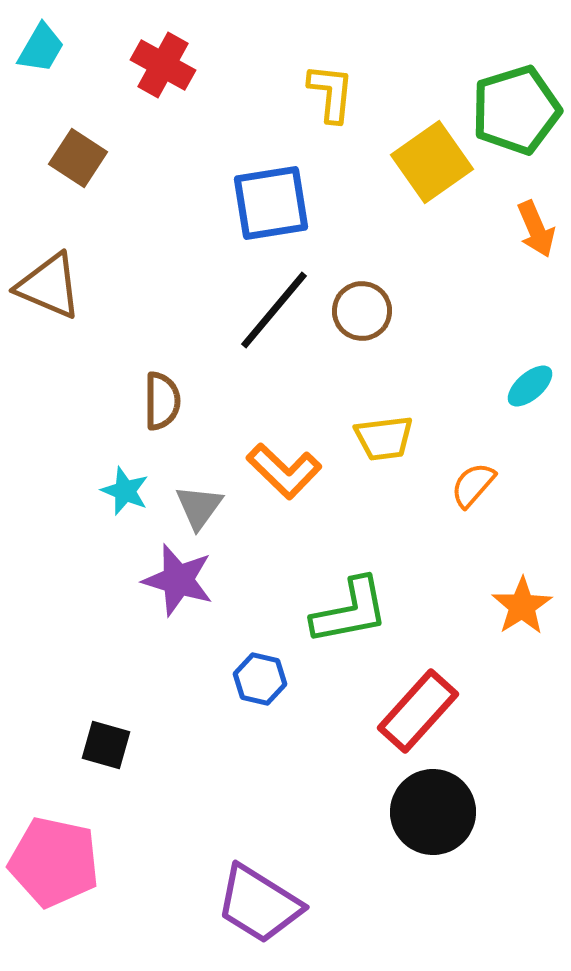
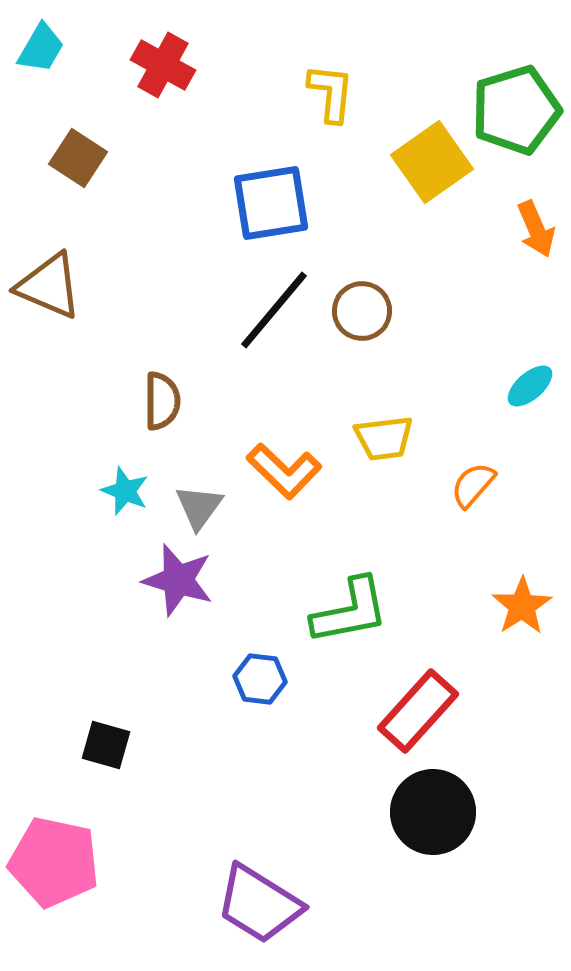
blue hexagon: rotated 6 degrees counterclockwise
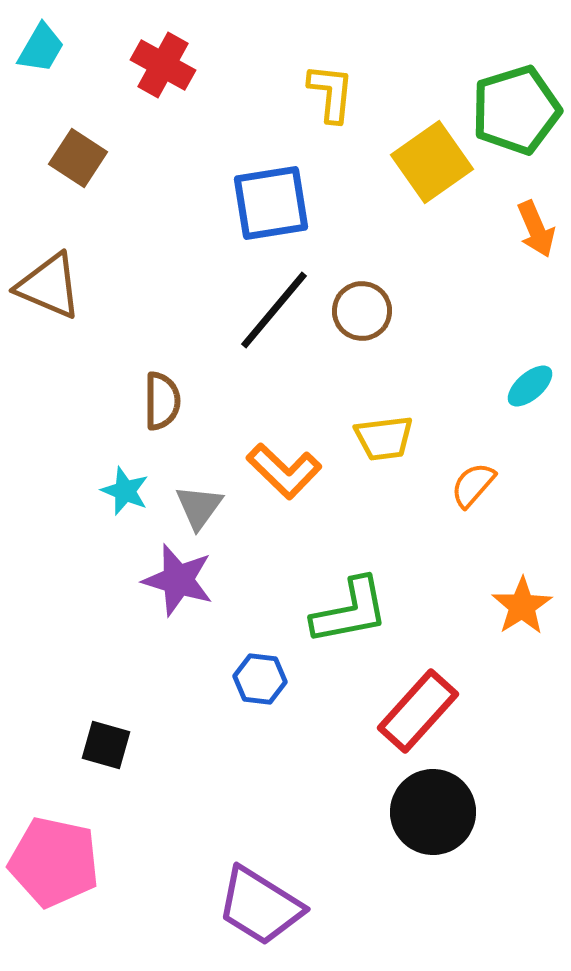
purple trapezoid: moved 1 px right, 2 px down
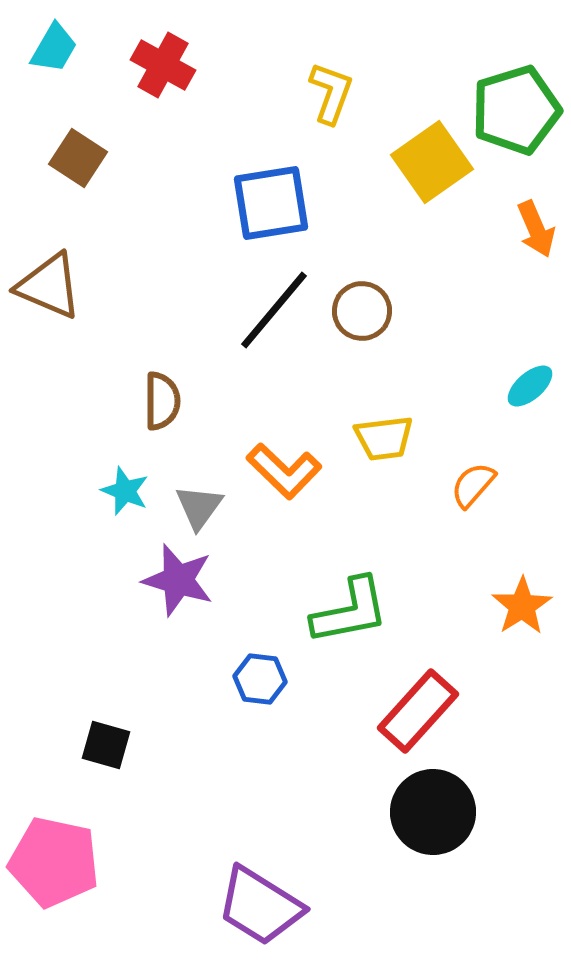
cyan trapezoid: moved 13 px right
yellow L-shape: rotated 14 degrees clockwise
